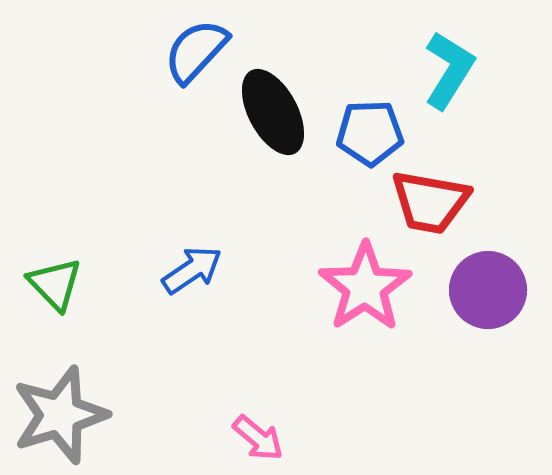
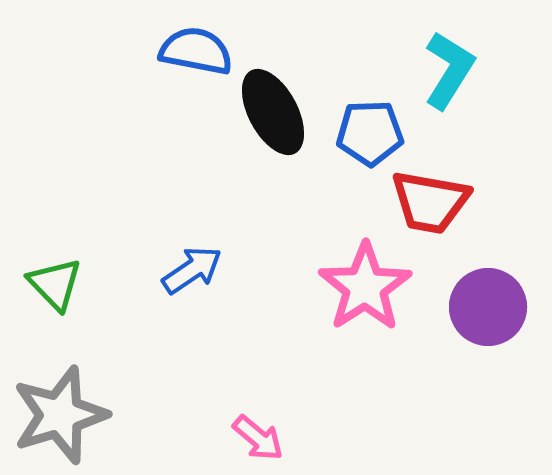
blue semicircle: rotated 58 degrees clockwise
purple circle: moved 17 px down
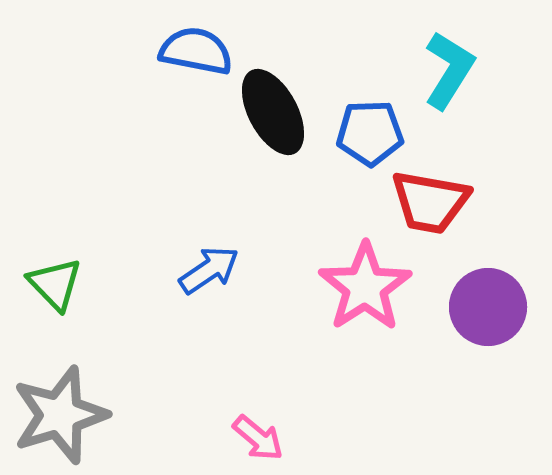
blue arrow: moved 17 px right
